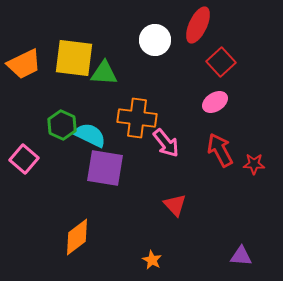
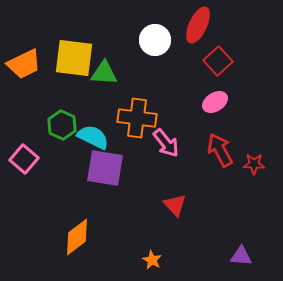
red square: moved 3 px left, 1 px up
cyan semicircle: moved 3 px right, 2 px down
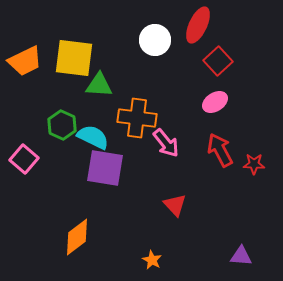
orange trapezoid: moved 1 px right, 3 px up
green triangle: moved 5 px left, 12 px down
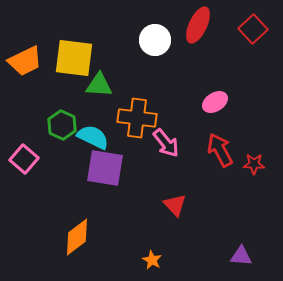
red square: moved 35 px right, 32 px up
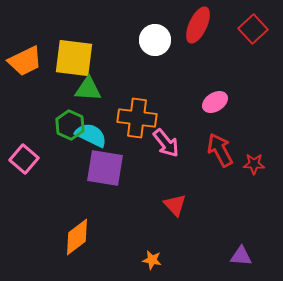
green triangle: moved 11 px left, 4 px down
green hexagon: moved 8 px right
cyan semicircle: moved 2 px left, 2 px up
orange star: rotated 18 degrees counterclockwise
